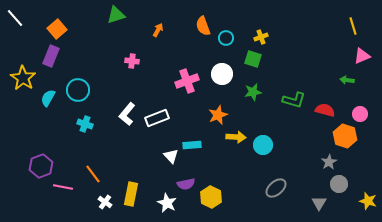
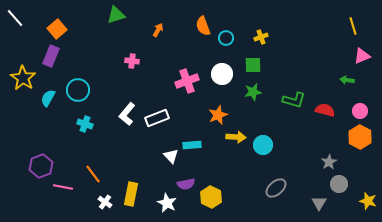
green square at (253, 59): moved 6 px down; rotated 18 degrees counterclockwise
pink circle at (360, 114): moved 3 px up
orange hexagon at (345, 136): moved 15 px right, 1 px down; rotated 10 degrees clockwise
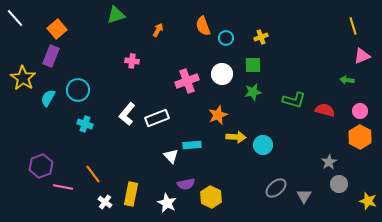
gray triangle at (319, 203): moved 15 px left, 7 px up
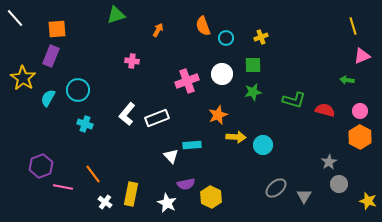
orange square at (57, 29): rotated 36 degrees clockwise
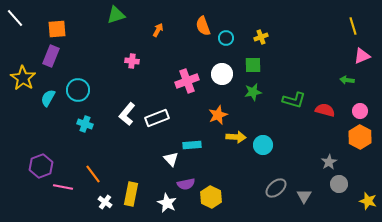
white triangle at (171, 156): moved 3 px down
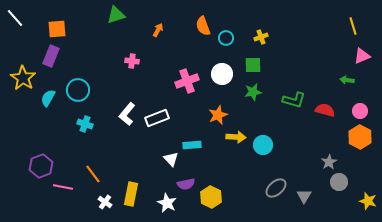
gray circle at (339, 184): moved 2 px up
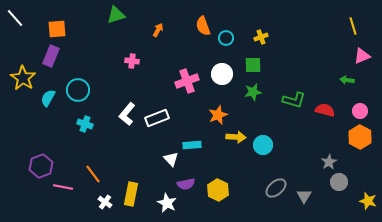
yellow hexagon at (211, 197): moved 7 px right, 7 px up
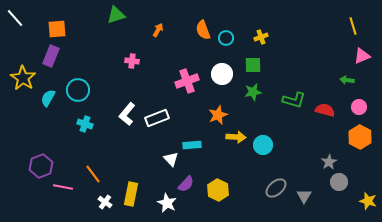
orange semicircle at (203, 26): moved 4 px down
pink circle at (360, 111): moved 1 px left, 4 px up
purple semicircle at (186, 184): rotated 36 degrees counterclockwise
